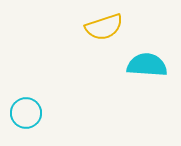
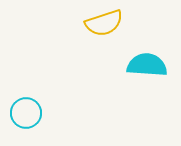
yellow semicircle: moved 4 px up
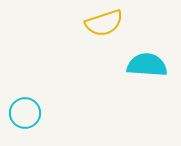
cyan circle: moved 1 px left
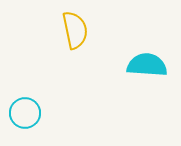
yellow semicircle: moved 29 px left, 7 px down; rotated 84 degrees counterclockwise
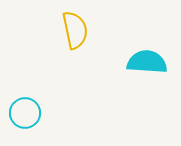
cyan semicircle: moved 3 px up
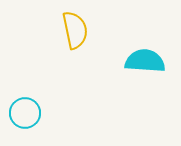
cyan semicircle: moved 2 px left, 1 px up
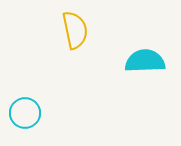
cyan semicircle: rotated 6 degrees counterclockwise
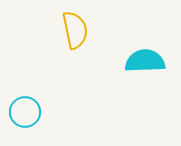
cyan circle: moved 1 px up
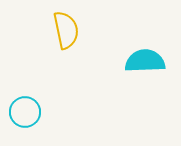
yellow semicircle: moved 9 px left
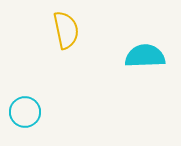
cyan semicircle: moved 5 px up
